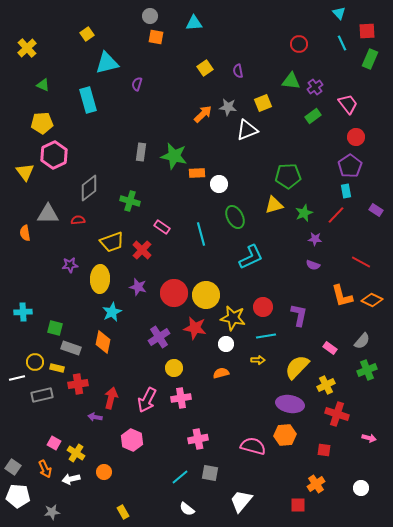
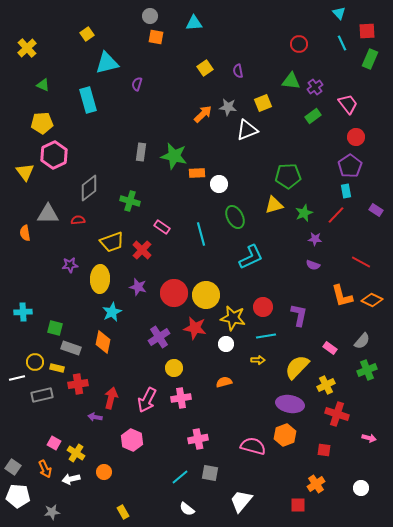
orange semicircle at (221, 373): moved 3 px right, 9 px down
orange hexagon at (285, 435): rotated 15 degrees counterclockwise
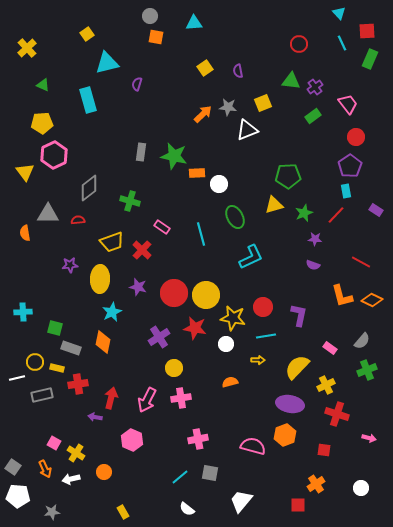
orange semicircle at (224, 382): moved 6 px right
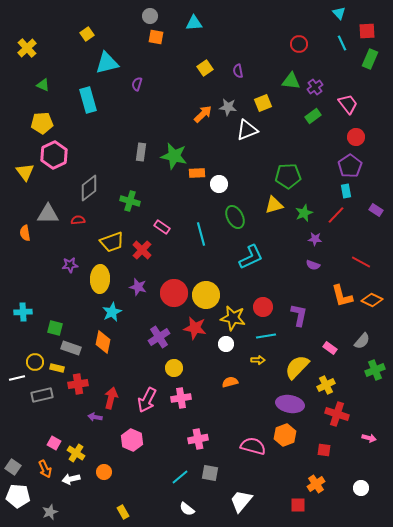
green cross at (367, 370): moved 8 px right
gray star at (52, 512): moved 2 px left; rotated 14 degrees counterclockwise
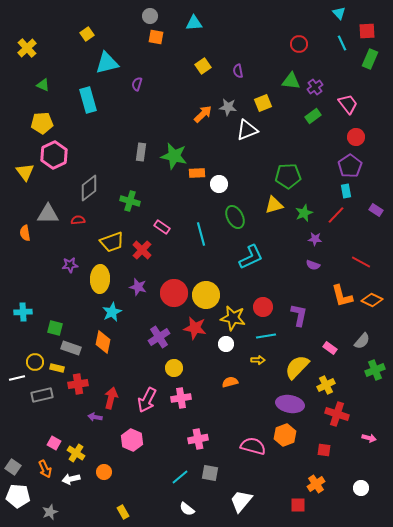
yellow square at (205, 68): moved 2 px left, 2 px up
